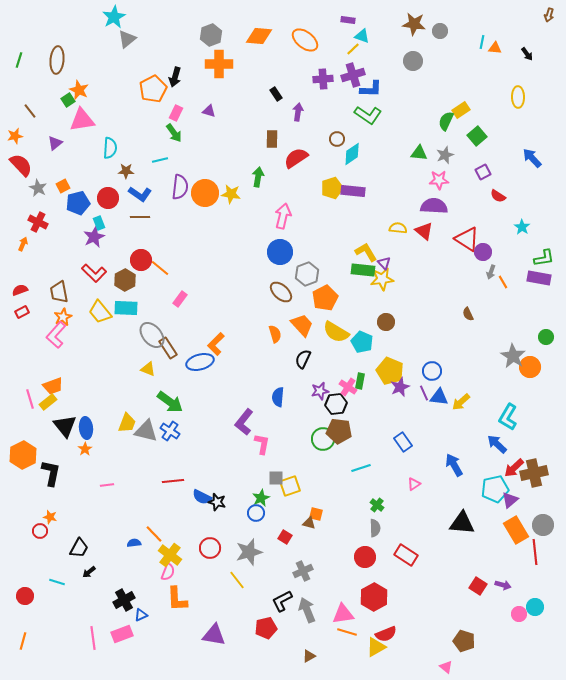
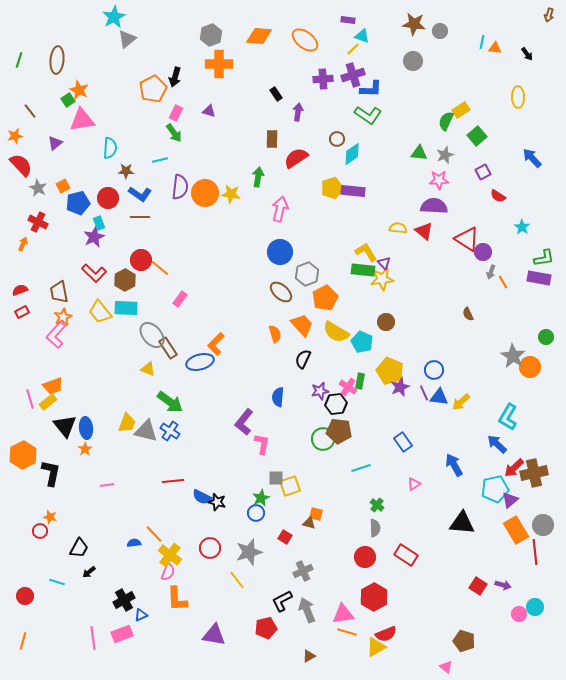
pink arrow at (283, 216): moved 3 px left, 7 px up
blue circle at (432, 371): moved 2 px right, 1 px up
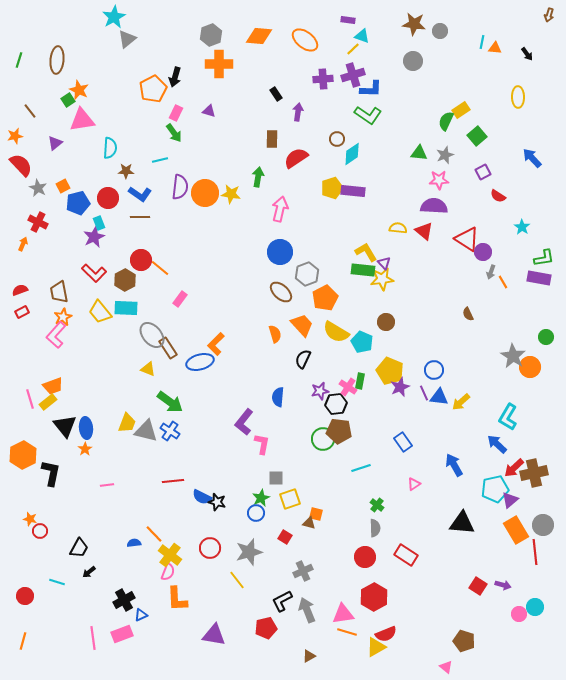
yellow square at (290, 486): moved 13 px down
orange star at (50, 517): moved 20 px left, 2 px down
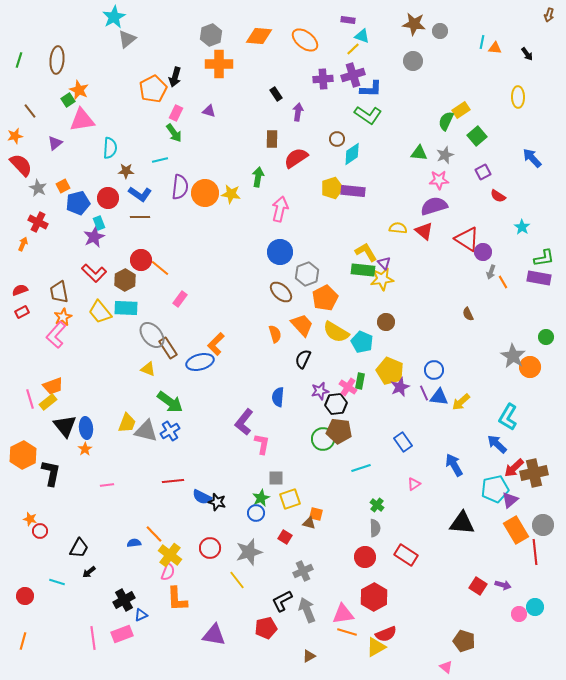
purple semicircle at (434, 206): rotated 20 degrees counterclockwise
blue cross at (170, 431): rotated 24 degrees clockwise
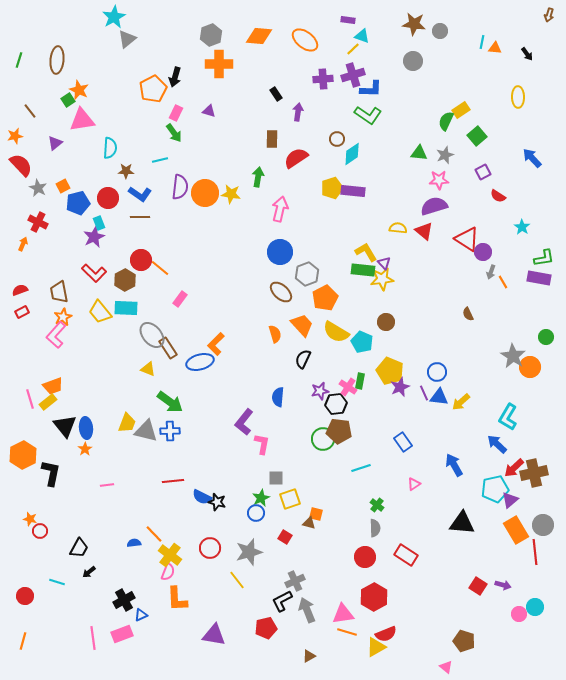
blue circle at (434, 370): moved 3 px right, 2 px down
blue cross at (170, 431): rotated 30 degrees clockwise
gray cross at (303, 571): moved 8 px left, 10 px down
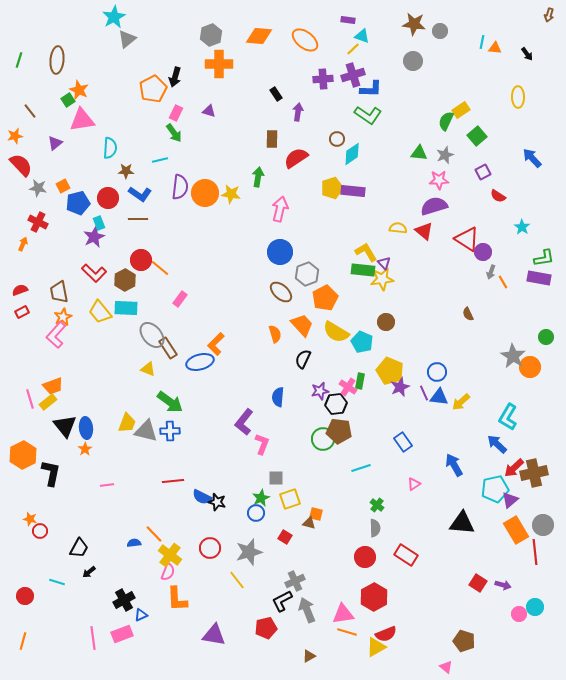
gray star at (38, 188): rotated 18 degrees counterclockwise
brown line at (140, 217): moved 2 px left, 2 px down
pink L-shape at (262, 444): rotated 10 degrees clockwise
red square at (478, 586): moved 3 px up
